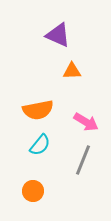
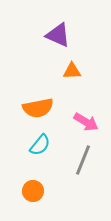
orange semicircle: moved 2 px up
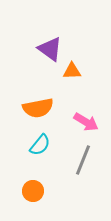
purple triangle: moved 8 px left, 14 px down; rotated 12 degrees clockwise
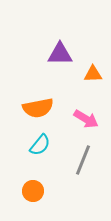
purple triangle: moved 10 px right, 5 px down; rotated 36 degrees counterclockwise
orange triangle: moved 21 px right, 3 px down
pink arrow: moved 3 px up
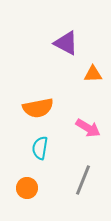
purple triangle: moved 6 px right, 11 px up; rotated 28 degrees clockwise
pink arrow: moved 2 px right, 9 px down
cyan semicircle: moved 3 px down; rotated 150 degrees clockwise
gray line: moved 20 px down
orange circle: moved 6 px left, 3 px up
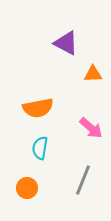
pink arrow: moved 3 px right; rotated 10 degrees clockwise
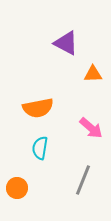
orange circle: moved 10 px left
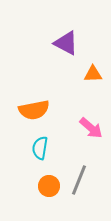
orange semicircle: moved 4 px left, 2 px down
gray line: moved 4 px left
orange circle: moved 32 px right, 2 px up
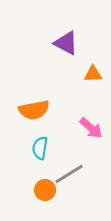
gray line: moved 10 px left, 6 px up; rotated 36 degrees clockwise
orange circle: moved 4 px left, 4 px down
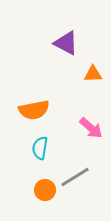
gray line: moved 6 px right, 3 px down
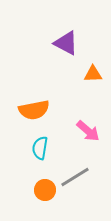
pink arrow: moved 3 px left, 3 px down
